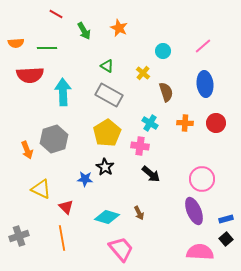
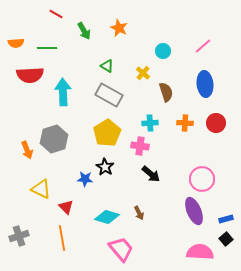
cyan cross: rotated 35 degrees counterclockwise
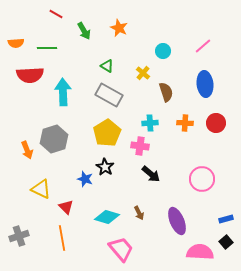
blue star: rotated 14 degrees clockwise
purple ellipse: moved 17 px left, 10 px down
black square: moved 3 px down
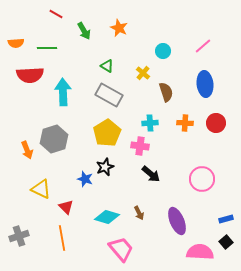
black star: rotated 18 degrees clockwise
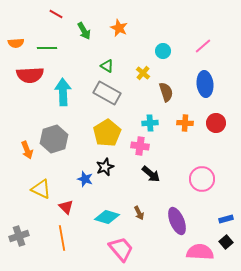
gray rectangle: moved 2 px left, 2 px up
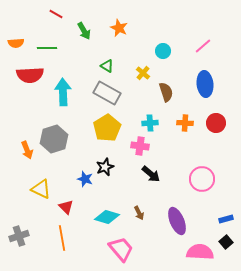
yellow pentagon: moved 5 px up
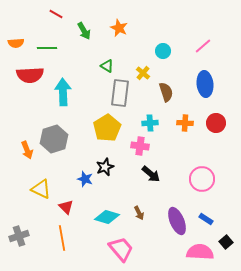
gray rectangle: moved 13 px right; rotated 68 degrees clockwise
blue rectangle: moved 20 px left; rotated 48 degrees clockwise
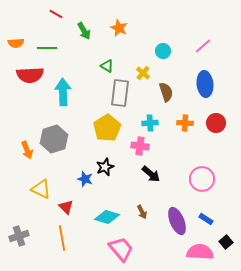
brown arrow: moved 3 px right, 1 px up
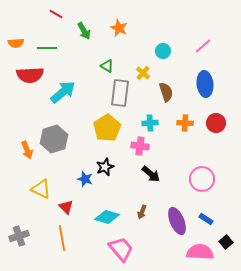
cyan arrow: rotated 52 degrees clockwise
brown arrow: rotated 48 degrees clockwise
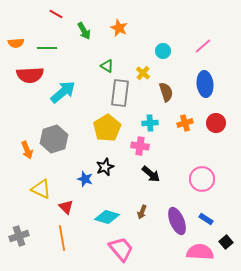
orange cross: rotated 21 degrees counterclockwise
